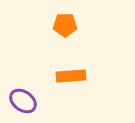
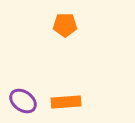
orange rectangle: moved 5 px left, 26 px down
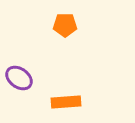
purple ellipse: moved 4 px left, 23 px up
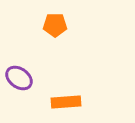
orange pentagon: moved 10 px left
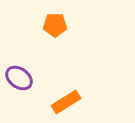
orange rectangle: rotated 28 degrees counterclockwise
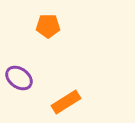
orange pentagon: moved 7 px left, 1 px down
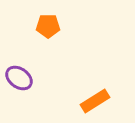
orange rectangle: moved 29 px right, 1 px up
